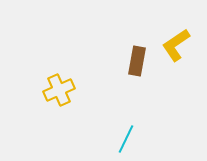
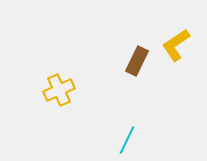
brown rectangle: rotated 16 degrees clockwise
cyan line: moved 1 px right, 1 px down
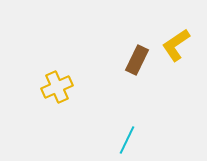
brown rectangle: moved 1 px up
yellow cross: moved 2 px left, 3 px up
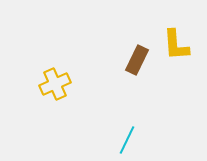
yellow L-shape: rotated 60 degrees counterclockwise
yellow cross: moved 2 px left, 3 px up
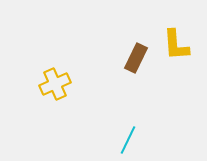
brown rectangle: moved 1 px left, 2 px up
cyan line: moved 1 px right
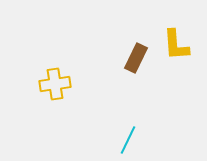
yellow cross: rotated 16 degrees clockwise
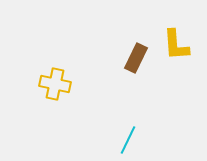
yellow cross: rotated 20 degrees clockwise
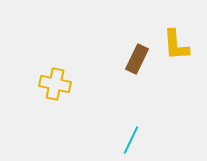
brown rectangle: moved 1 px right, 1 px down
cyan line: moved 3 px right
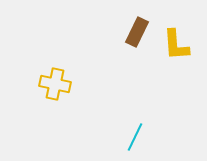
brown rectangle: moved 27 px up
cyan line: moved 4 px right, 3 px up
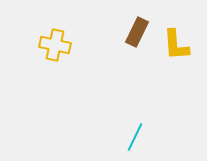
yellow cross: moved 39 px up
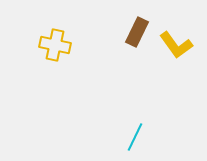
yellow L-shape: rotated 32 degrees counterclockwise
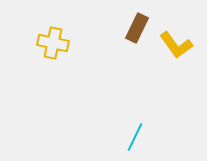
brown rectangle: moved 4 px up
yellow cross: moved 2 px left, 2 px up
